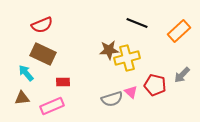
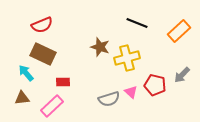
brown star: moved 9 px left, 3 px up; rotated 24 degrees clockwise
gray semicircle: moved 3 px left
pink rectangle: rotated 20 degrees counterclockwise
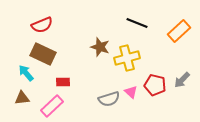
gray arrow: moved 5 px down
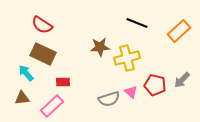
red semicircle: rotated 55 degrees clockwise
brown star: rotated 24 degrees counterclockwise
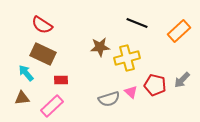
red rectangle: moved 2 px left, 2 px up
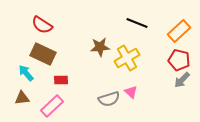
yellow cross: rotated 15 degrees counterclockwise
red pentagon: moved 24 px right, 25 px up
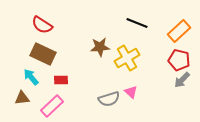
cyan arrow: moved 5 px right, 4 px down
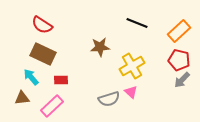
yellow cross: moved 5 px right, 8 px down
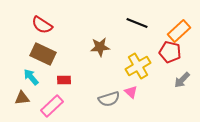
red pentagon: moved 9 px left, 8 px up
yellow cross: moved 6 px right
red rectangle: moved 3 px right
